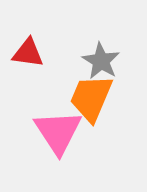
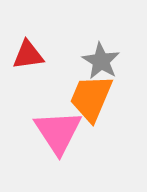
red triangle: moved 2 px down; rotated 16 degrees counterclockwise
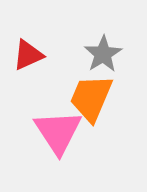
red triangle: rotated 16 degrees counterclockwise
gray star: moved 2 px right, 7 px up; rotated 9 degrees clockwise
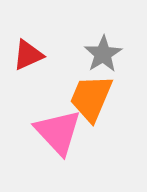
pink triangle: rotated 10 degrees counterclockwise
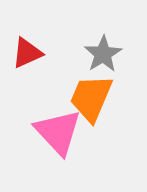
red triangle: moved 1 px left, 2 px up
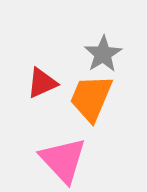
red triangle: moved 15 px right, 30 px down
pink triangle: moved 5 px right, 28 px down
